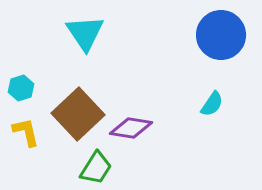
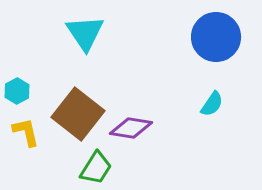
blue circle: moved 5 px left, 2 px down
cyan hexagon: moved 4 px left, 3 px down; rotated 10 degrees counterclockwise
brown square: rotated 9 degrees counterclockwise
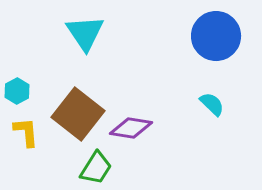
blue circle: moved 1 px up
cyan semicircle: rotated 80 degrees counterclockwise
yellow L-shape: rotated 8 degrees clockwise
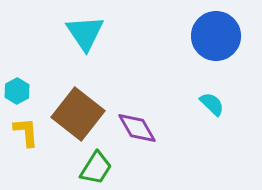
purple diamond: moved 6 px right; rotated 51 degrees clockwise
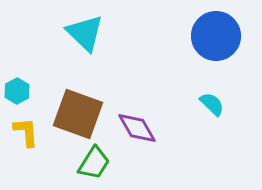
cyan triangle: rotated 12 degrees counterclockwise
brown square: rotated 18 degrees counterclockwise
green trapezoid: moved 2 px left, 5 px up
